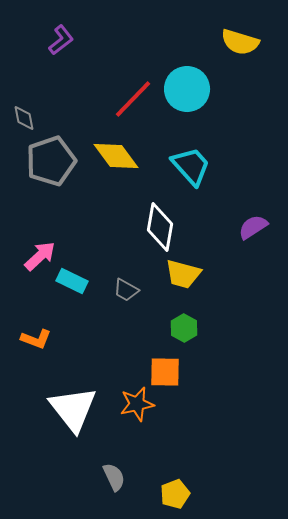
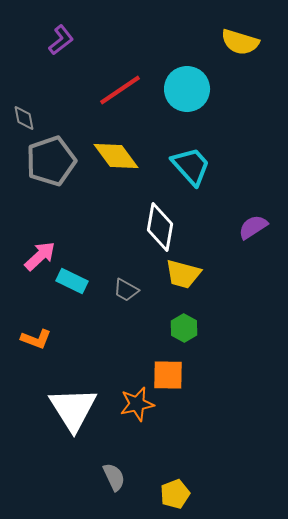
red line: moved 13 px left, 9 px up; rotated 12 degrees clockwise
orange square: moved 3 px right, 3 px down
white triangle: rotated 6 degrees clockwise
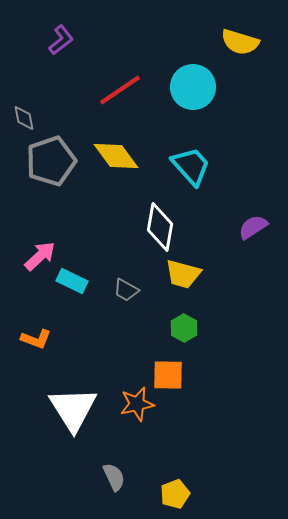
cyan circle: moved 6 px right, 2 px up
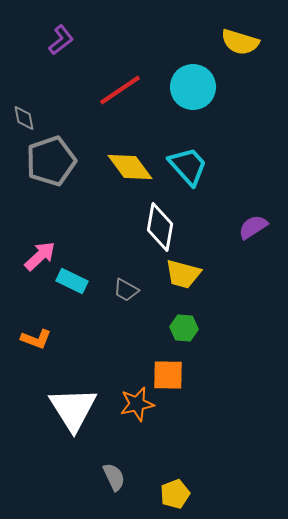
yellow diamond: moved 14 px right, 11 px down
cyan trapezoid: moved 3 px left
green hexagon: rotated 24 degrees counterclockwise
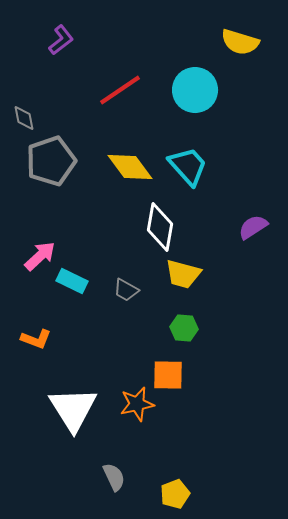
cyan circle: moved 2 px right, 3 px down
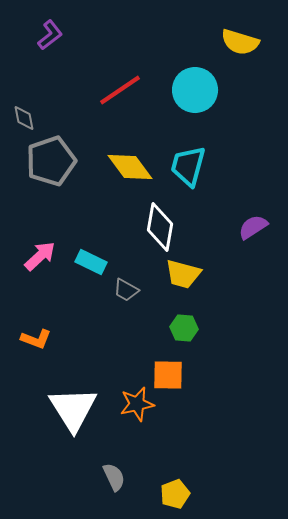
purple L-shape: moved 11 px left, 5 px up
cyan trapezoid: rotated 123 degrees counterclockwise
cyan rectangle: moved 19 px right, 19 px up
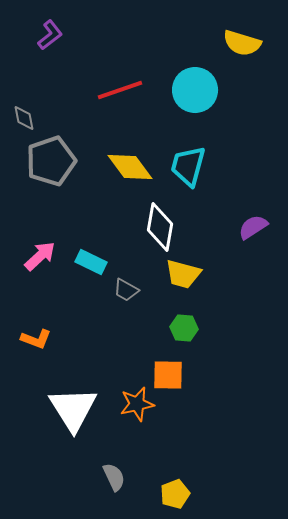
yellow semicircle: moved 2 px right, 1 px down
red line: rotated 15 degrees clockwise
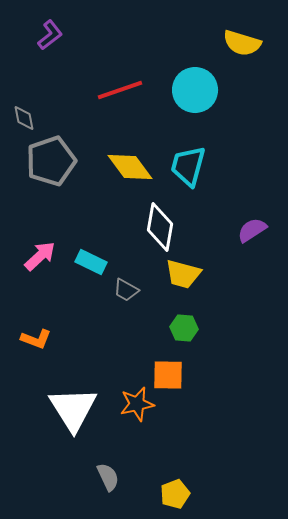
purple semicircle: moved 1 px left, 3 px down
gray semicircle: moved 6 px left
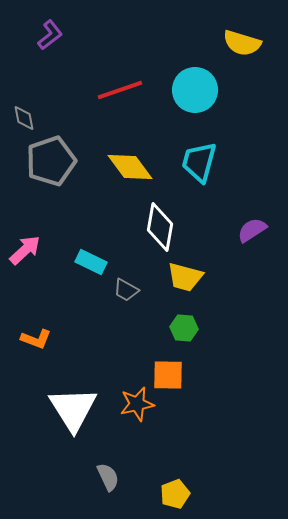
cyan trapezoid: moved 11 px right, 4 px up
pink arrow: moved 15 px left, 6 px up
yellow trapezoid: moved 2 px right, 3 px down
